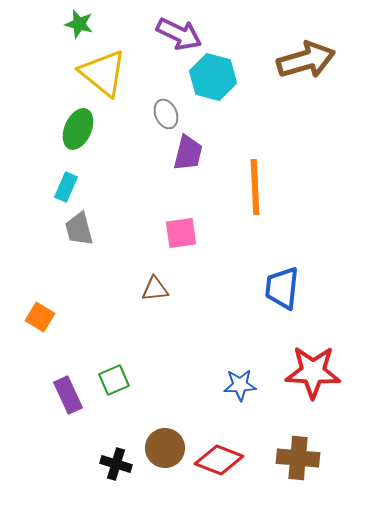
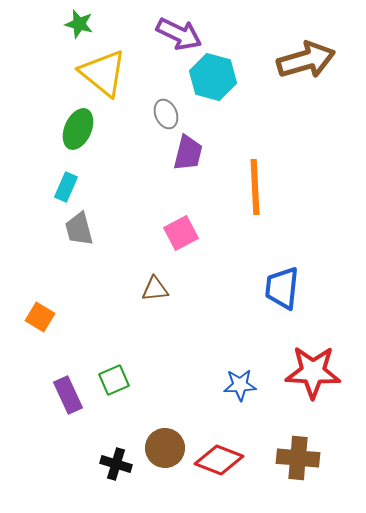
pink square: rotated 20 degrees counterclockwise
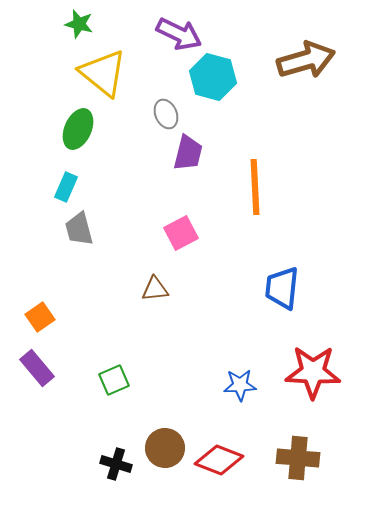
orange square: rotated 24 degrees clockwise
purple rectangle: moved 31 px left, 27 px up; rotated 15 degrees counterclockwise
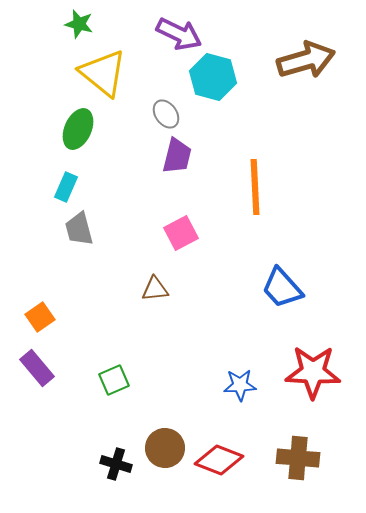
gray ellipse: rotated 12 degrees counterclockwise
purple trapezoid: moved 11 px left, 3 px down
blue trapezoid: rotated 48 degrees counterclockwise
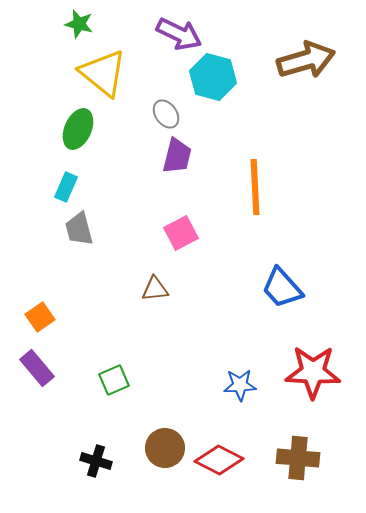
red diamond: rotated 6 degrees clockwise
black cross: moved 20 px left, 3 px up
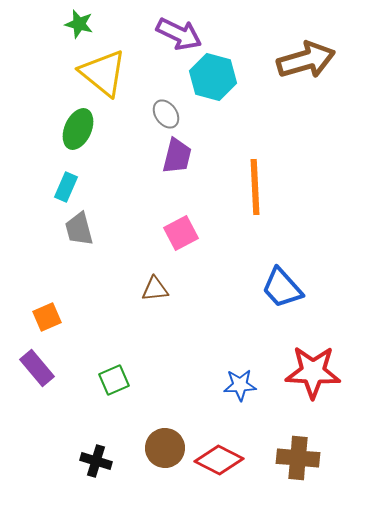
orange square: moved 7 px right; rotated 12 degrees clockwise
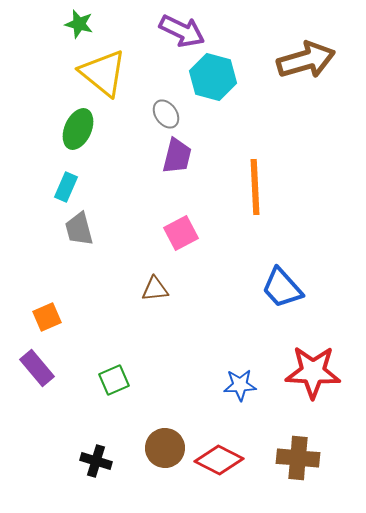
purple arrow: moved 3 px right, 3 px up
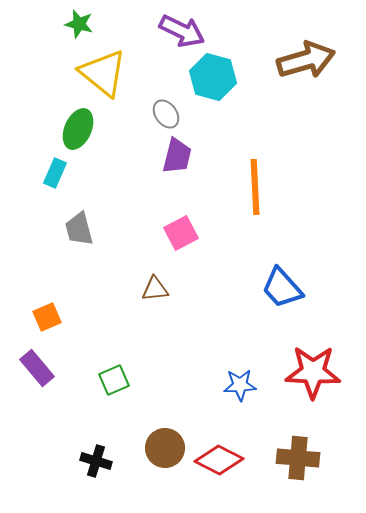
cyan rectangle: moved 11 px left, 14 px up
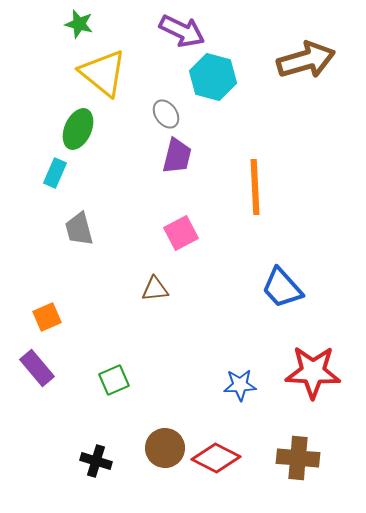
red diamond: moved 3 px left, 2 px up
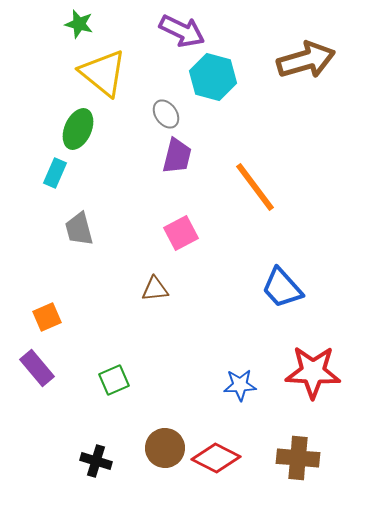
orange line: rotated 34 degrees counterclockwise
